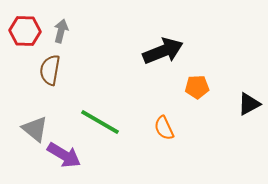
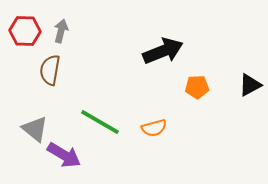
black triangle: moved 1 px right, 19 px up
orange semicircle: moved 10 px left; rotated 80 degrees counterclockwise
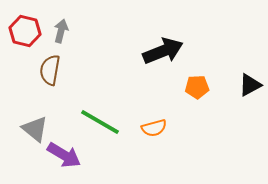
red hexagon: rotated 12 degrees clockwise
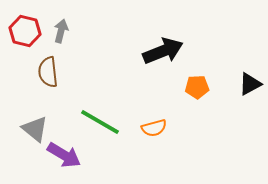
brown semicircle: moved 2 px left, 2 px down; rotated 16 degrees counterclockwise
black triangle: moved 1 px up
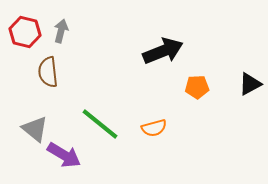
red hexagon: moved 1 px down
green line: moved 2 px down; rotated 9 degrees clockwise
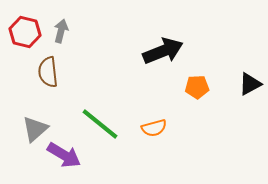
gray triangle: rotated 40 degrees clockwise
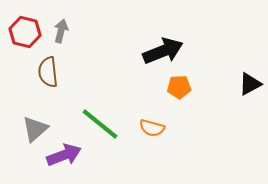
orange pentagon: moved 18 px left
orange semicircle: moved 2 px left; rotated 30 degrees clockwise
purple arrow: rotated 52 degrees counterclockwise
